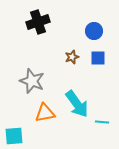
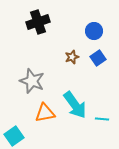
blue square: rotated 35 degrees counterclockwise
cyan arrow: moved 2 px left, 1 px down
cyan line: moved 3 px up
cyan square: rotated 30 degrees counterclockwise
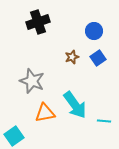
cyan line: moved 2 px right, 2 px down
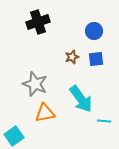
blue square: moved 2 px left, 1 px down; rotated 28 degrees clockwise
gray star: moved 3 px right, 3 px down
cyan arrow: moved 6 px right, 6 px up
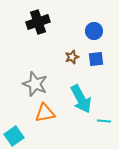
cyan arrow: rotated 8 degrees clockwise
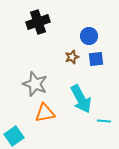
blue circle: moved 5 px left, 5 px down
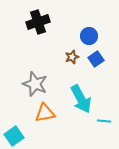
blue square: rotated 28 degrees counterclockwise
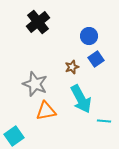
black cross: rotated 20 degrees counterclockwise
brown star: moved 10 px down
orange triangle: moved 1 px right, 2 px up
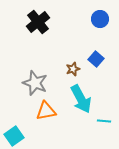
blue circle: moved 11 px right, 17 px up
blue square: rotated 14 degrees counterclockwise
brown star: moved 1 px right, 2 px down
gray star: moved 1 px up
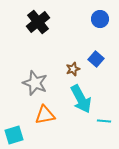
orange triangle: moved 1 px left, 4 px down
cyan square: moved 1 px up; rotated 18 degrees clockwise
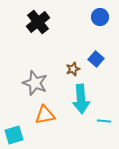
blue circle: moved 2 px up
cyan arrow: rotated 24 degrees clockwise
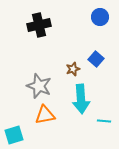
black cross: moved 1 px right, 3 px down; rotated 25 degrees clockwise
gray star: moved 4 px right, 3 px down
